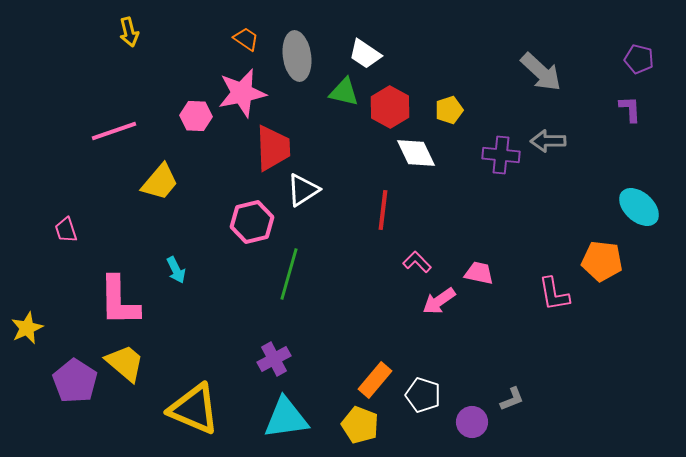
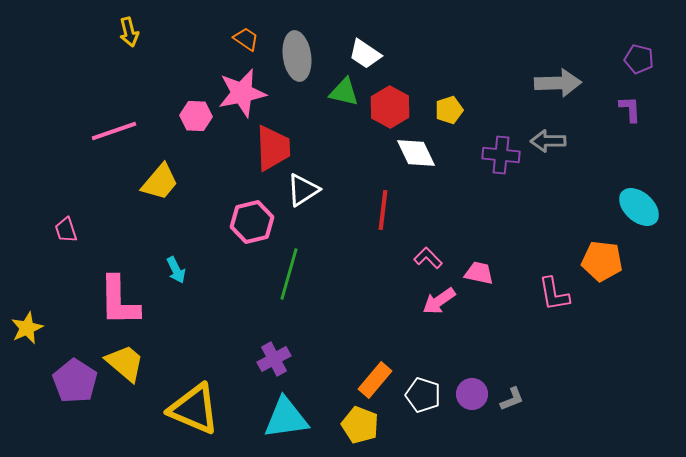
gray arrow at (541, 72): moved 17 px right, 11 px down; rotated 45 degrees counterclockwise
pink L-shape at (417, 262): moved 11 px right, 4 px up
purple circle at (472, 422): moved 28 px up
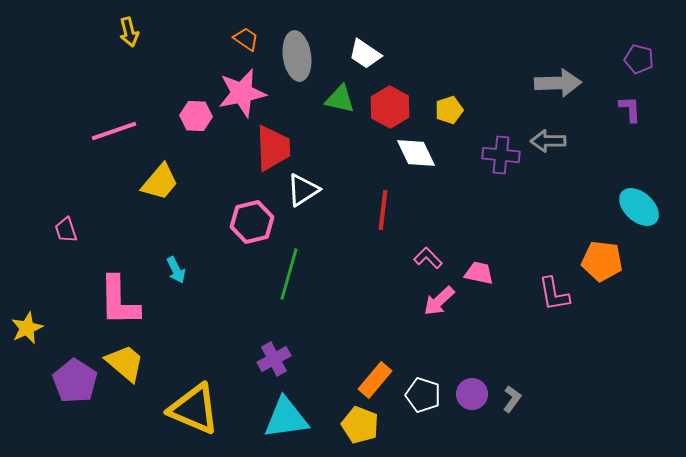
green triangle at (344, 92): moved 4 px left, 7 px down
pink arrow at (439, 301): rotated 8 degrees counterclockwise
gray L-shape at (512, 399): rotated 32 degrees counterclockwise
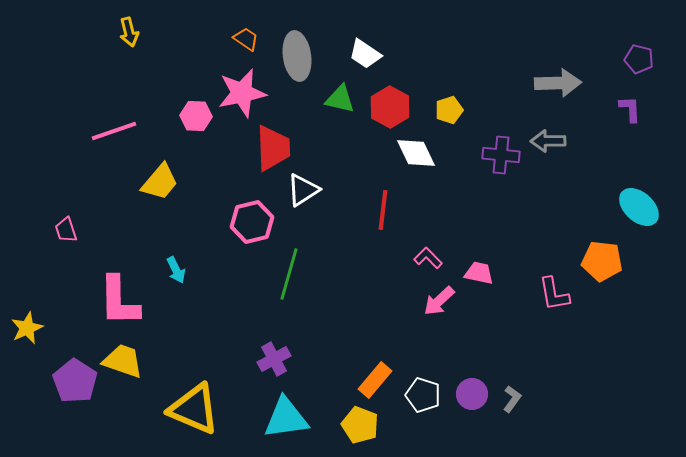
yellow trapezoid at (125, 363): moved 2 px left, 2 px up; rotated 21 degrees counterclockwise
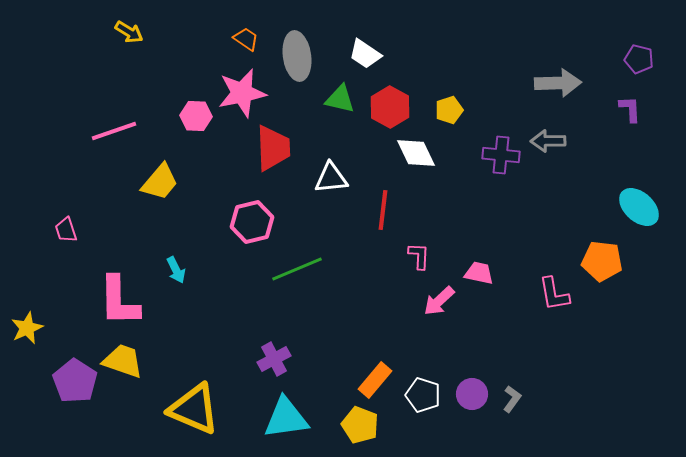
yellow arrow at (129, 32): rotated 44 degrees counterclockwise
white triangle at (303, 190): moved 28 px right, 12 px up; rotated 27 degrees clockwise
pink L-shape at (428, 258): moved 9 px left, 2 px up; rotated 48 degrees clockwise
green line at (289, 274): moved 8 px right, 5 px up; rotated 51 degrees clockwise
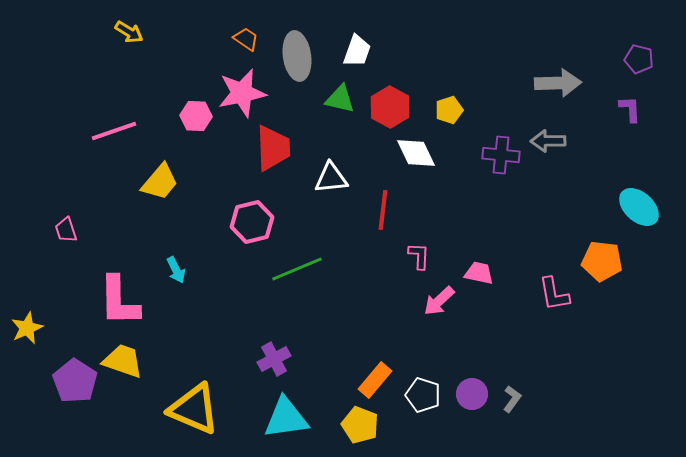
white trapezoid at (365, 54): moved 8 px left, 3 px up; rotated 104 degrees counterclockwise
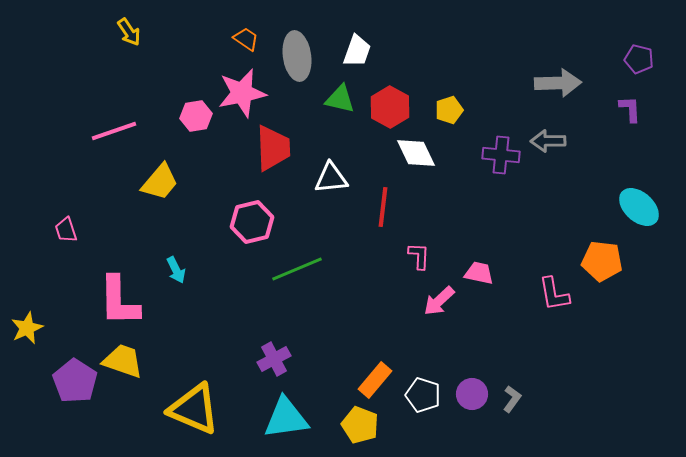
yellow arrow at (129, 32): rotated 24 degrees clockwise
pink hexagon at (196, 116): rotated 12 degrees counterclockwise
red line at (383, 210): moved 3 px up
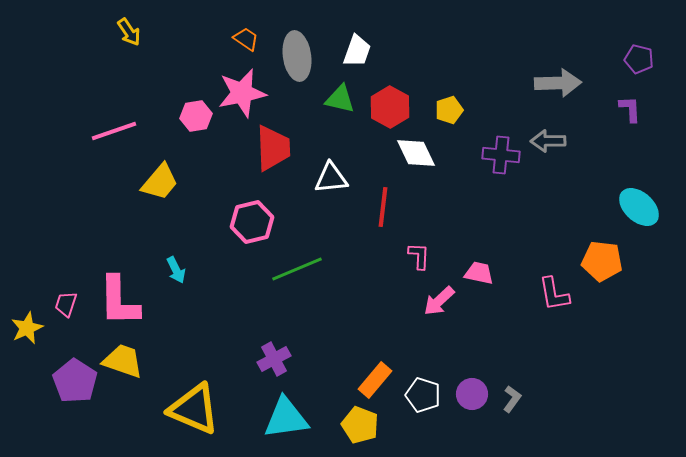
pink trapezoid at (66, 230): moved 74 px down; rotated 36 degrees clockwise
